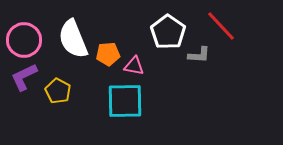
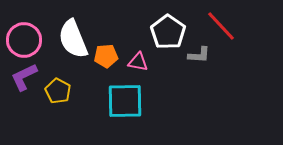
orange pentagon: moved 2 px left, 2 px down
pink triangle: moved 4 px right, 4 px up
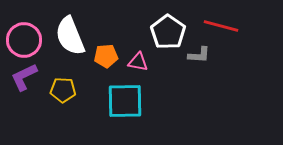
red line: rotated 32 degrees counterclockwise
white semicircle: moved 3 px left, 3 px up
yellow pentagon: moved 5 px right, 1 px up; rotated 25 degrees counterclockwise
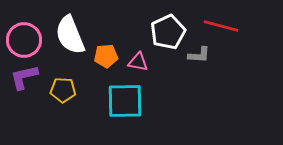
white pentagon: rotated 12 degrees clockwise
white semicircle: moved 1 px up
purple L-shape: rotated 12 degrees clockwise
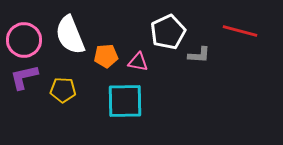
red line: moved 19 px right, 5 px down
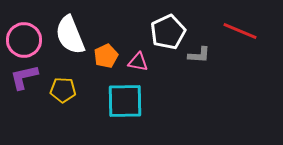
red line: rotated 8 degrees clockwise
orange pentagon: rotated 20 degrees counterclockwise
